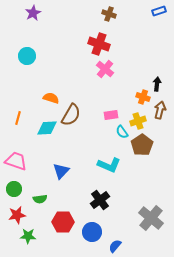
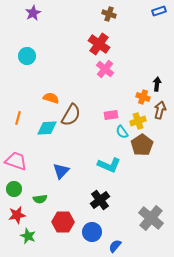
red cross: rotated 15 degrees clockwise
green star: rotated 21 degrees clockwise
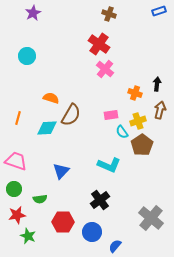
orange cross: moved 8 px left, 4 px up
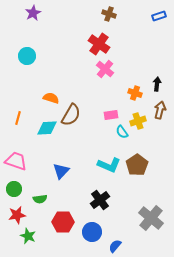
blue rectangle: moved 5 px down
brown pentagon: moved 5 px left, 20 px down
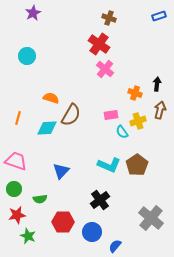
brown cross: moved 4 px down
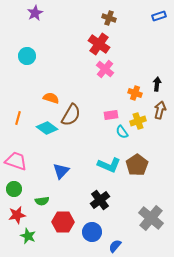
purple star: moved 2 px right
cyan diamond: rotated 40 degrees clockwise
green semicircle: moved 2 px right, 2 px down
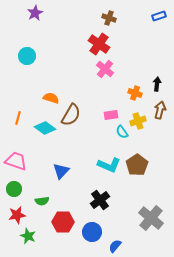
cyan diamond: moved 2 px left
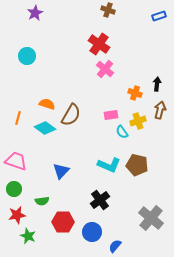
brown cross: moved 1 px left, 8 px up
orange semicircle: moved 4 px left, 6 px down
brown pentagon: rotated 25 degrees counterclockwise
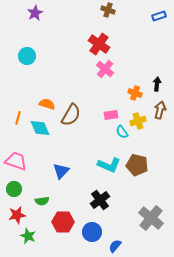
cyan diamond: moved 5 px left; rotated 30 degrees clockwise
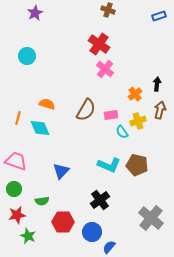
orange cross: moved 1 px down; rotated 32 degrees clockwise
brown semicircle: moved 15 px right, 5 px up
blue semicircle: moved 6 px left, 1 px down
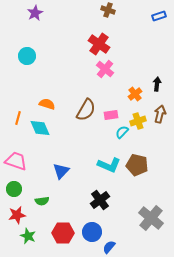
brown arrow: moved 4 px down
cyan semicircle: rotated 80 degrees clockwise
red hexagon: moved 11 px down
